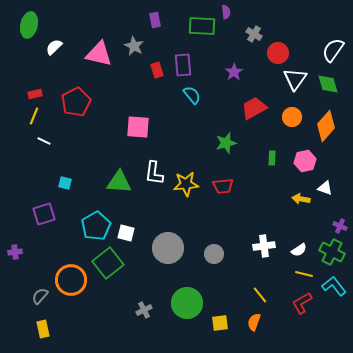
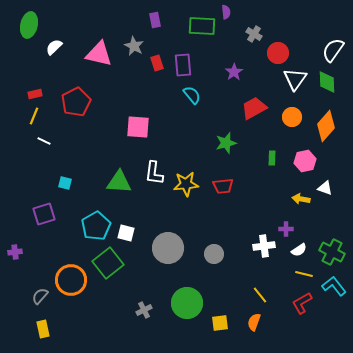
red rectangle at (157, 70): moved 7 px up
green diamond at (328, 84): moved 1 px left, 2 px up; rotated 15 degrees clockwise
purple cross at (340, 226): moved 54 px left, 3 px down; rotated 24 degrees counterclockwise
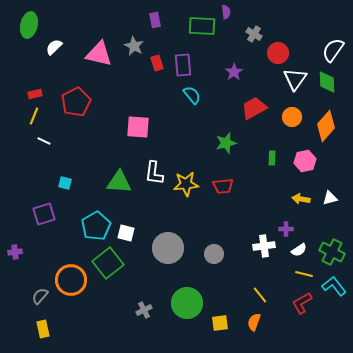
white triangle at (325, 188): moved 5 px right, 10 px down; rotated 35 degrees counterclockwise
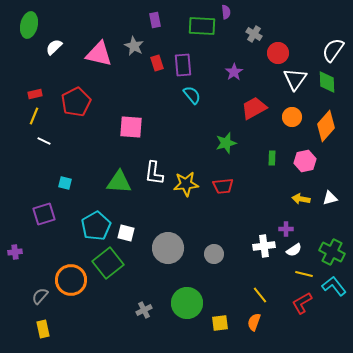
pink square at (138, 127): moved 7 px left
white semicircle at (299, 250): moved 5 px left
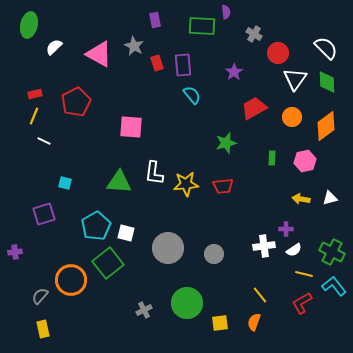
white semicircle at (333, 50): moved 7 px left, 2 px up; rotated 100 degrees clockwise
pink triangle at (99, 54): rotated 16 degrees clockwise
orange diamond at (326, 126): rotated 12 degrees clockwise
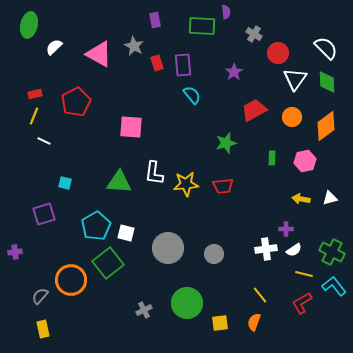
red trapezoid at (254, 108): moved 2 px down
white cross at (264, 246): moved 2 px right, 3 px down
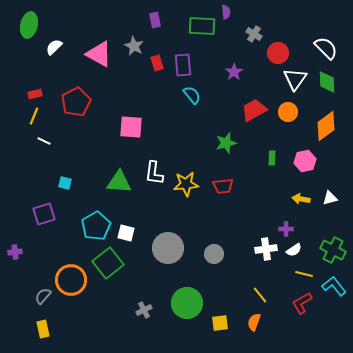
orange circle at (292, 117): moved 4 px left, 5 px up
green cross at (332, 252): moved 1 px right, 2 px up
gray semicircle at (40, 296): moved 3 px right
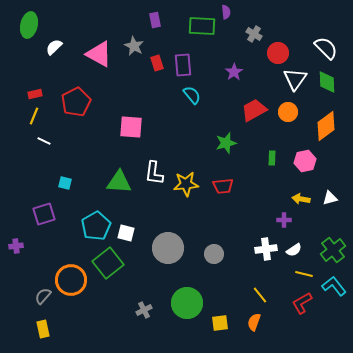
purple cross at (286, 229): moved 2 px left, 9 px up
green cross at (333, 250): rotated 25 degrees clockwise
purple cross at (15, 252): moved 1 px right, 6 px up
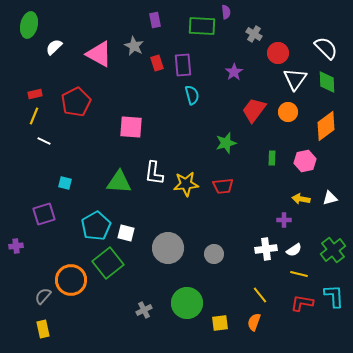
cyan semicircle at (192, 95): rotated 24 degrees clockwise
red trapezoid at (254, 110): rotated 24 degrees counterclockwise
yellow line at (304, 274): moved 5 px left
cyan L-shape at (334, 286): moved 10 px down; rotated 35 degrees clockwise
red L-shape at (302, 303): rotated 40 degrees clockwise
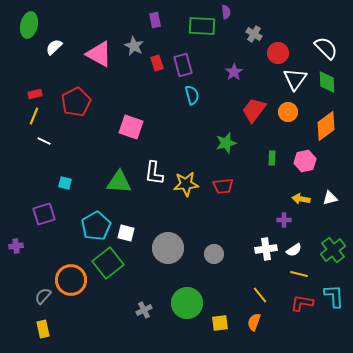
purple rectangle at (183, 65): rotated 10 degrees counterclockwise
pink square at (131, 127): rotated 15 degrees clockwise
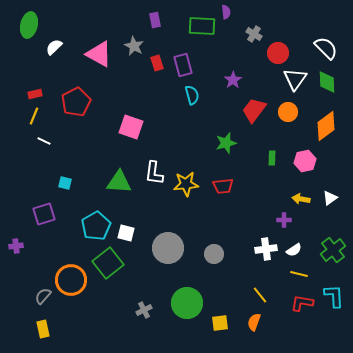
purple star at (234, 72): moved 1 px left, 8 px down
white triangle at (330, 198): rotated 21 degrees counterclockwise
